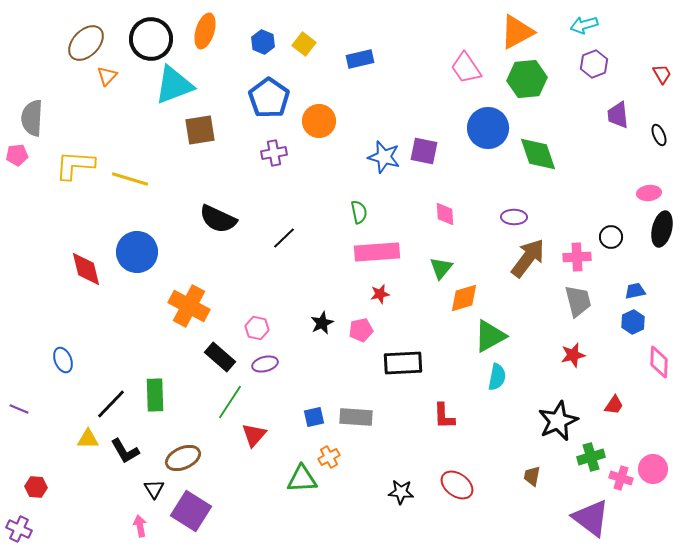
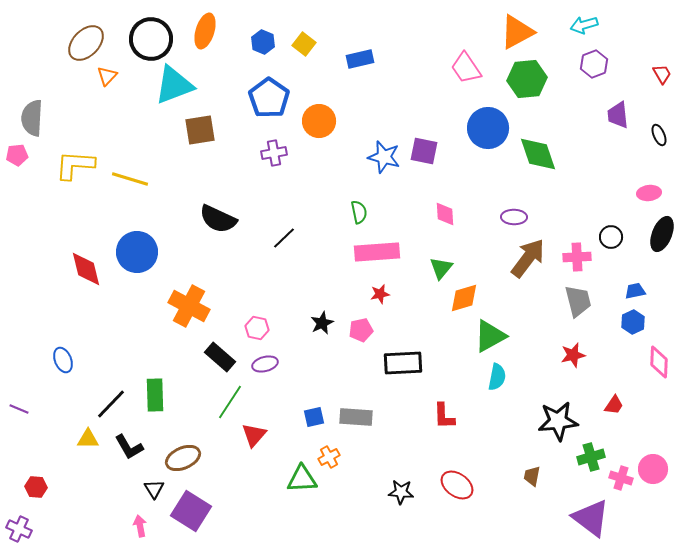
black ellipse at (662, 229): moved 5 px down; rotated 8 degrees clockwise
black star at (558, 421): rotated 18 degrees clockwise
black L-shape at (125, 451): moved 4 px right, 4 px up
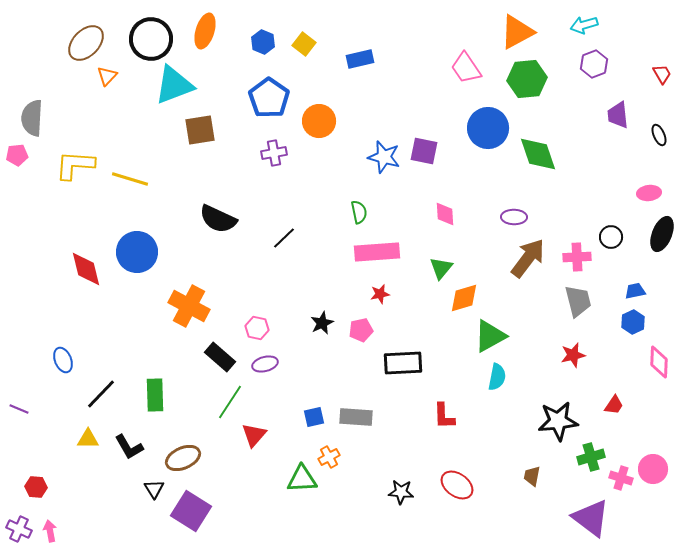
black line at (111, 404): moved 10 px left, 10 px up
pink arrow at (140, 526): moved 90 px left, 5 px down
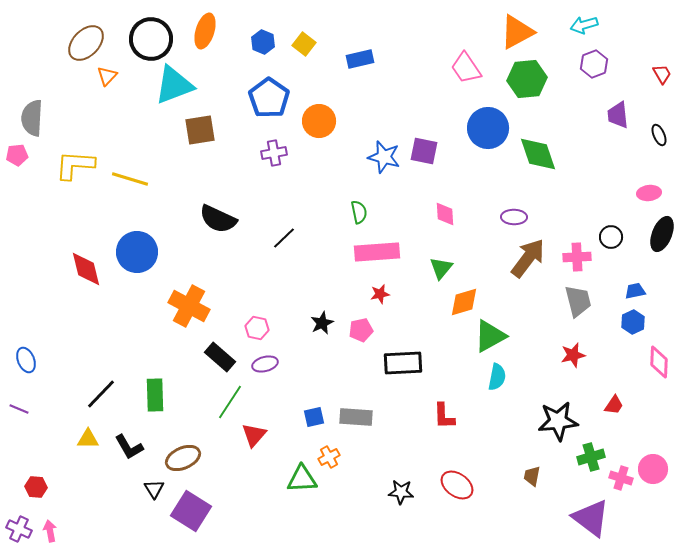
orange diamond at (464, 298): moved 4 px down
blue ellipse at (63, 360): moved 37 px left
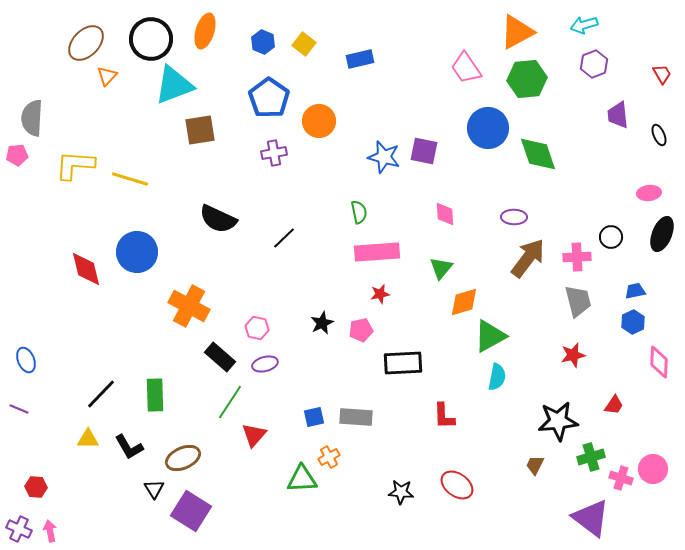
brown trapezoid at (532, 476): moved 3 px right, 11 px up; rotated 15 degrees clockwise
